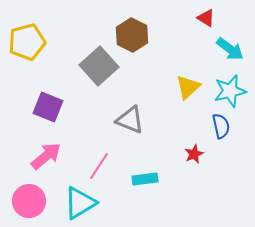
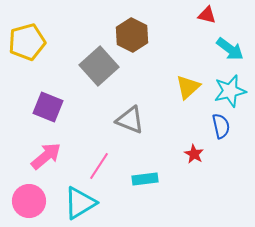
red triangle: moved 1 px right, 3 px up; rotated 18 degrees counterclockwise
red star: rotated 18 degrees counterclockwise
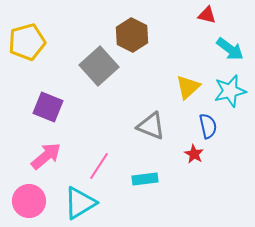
gray triangle: moved 21 px right, 6 px down
blue semicircle: moved 13 px left
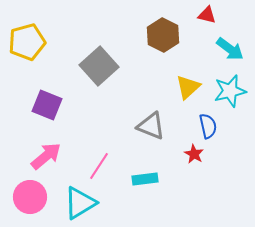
brown hexagon: moved 31 px right
purple square: moved 1 px left, 2 px up
pink circle: moved 1 px right, 4 px up
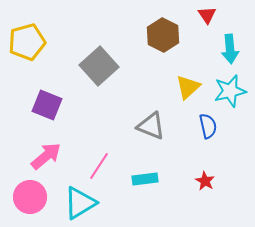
red triangle: rotated 42 degrees clockwise
cyan arrow: rotated 48 degrees clockwise
red star: moved 11 px right, 27 px down
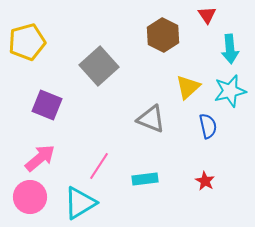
gray triangle: moved 7 px up
pink arrow: moved 6 px left, 2 px down
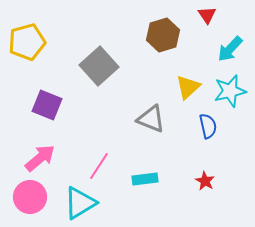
brown hexagon: rotated 16 degrees clockwise
cyan arrow: rotated 48 degrees clockwise
